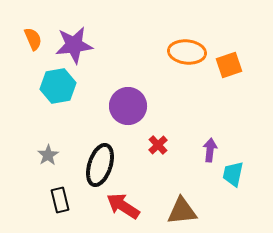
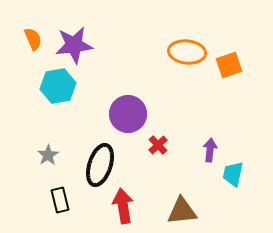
purple circle: moved 8 px down
red arrow: rotated 48 degrees clockwise
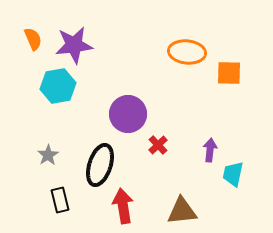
orange square: moved 8 px down; rotated 20 degrees clockwise
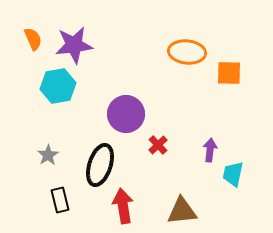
purple circle: moved 2 px left
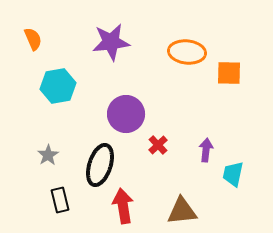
purple star: moved 37 px right, 3 px up
purple arrow: moved 4 px left
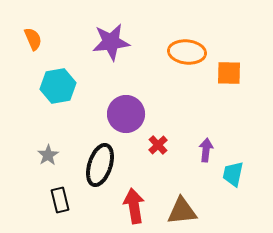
red arrow: moved 11 px right
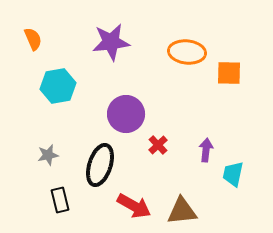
gray star: rotated 20 degrees clockwise
red arrow: rotated 128 degrees clockwise
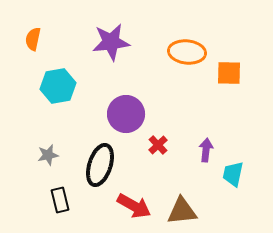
orange semicircle: rotated 145 degrees counterclockwise
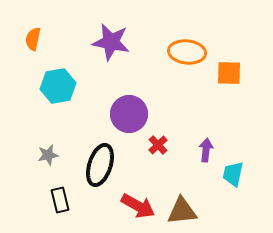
purple star: rotated 18 degrees clockwise
purple circle: moved 3 px right
red arrow: moved 4 px right
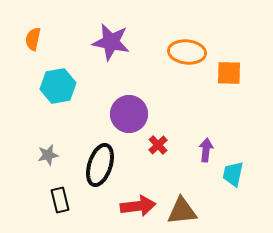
red arrow: rotated 36 degrees counterclockwise
